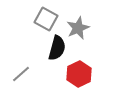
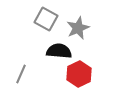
black semicircle: moved 2 px right, 3 px down; rotated 100 degrees counterclockwise
gray line: rotated 24 degrees counterclockwise
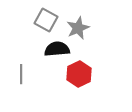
gray square: moved 1 px down
black semicircle: moved 2 px left, 2 px up; rotated 10 degrees counterclockwise
gray line: rotated 24 degrees counterclockwise
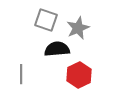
gray square: rotated 10 degrees counterclockwise
red hexagon: moved 1 px down
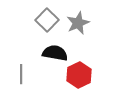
gray square: moved 1 px right; rotated 25 degrees clockwise
gray star: moved 5 px up
black semicircle: moved 2 px left, 4 px down; rotated 15 degrees clockwise
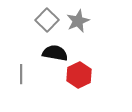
gray star: moved 2 px up
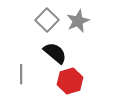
black semicircle: rotated 30 degrees clockwise
red hexagon: moved 9 px left, 6 px down; rotated 10 degrees clockwise
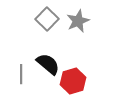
gray square: moved 1 px up
black semicircle: moved 7 px left, 11 px down
red hexagon: moved 3 px right
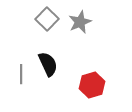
gray star: moved 2 px right, 1 px down
black semicircle: rotated 25 degrees clockwise
red hexagon: moved 19 px right, 4 px down
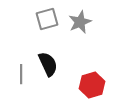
gray square: rotated 30 degrees clockwise
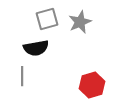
black semicircle: moved 12 px left, 16 px up; rotated 105 degrees clockwise
gray line: moved 1 px right, 2 px down
